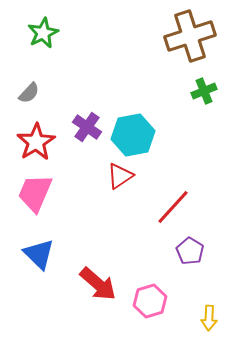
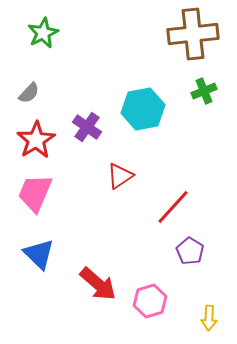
brown cross: moved 3 px right, 2 px up; rotated 12 degrees clockwise
cyan hexagon: moved 10 px right, 26 px up
red star: moved 2 px up
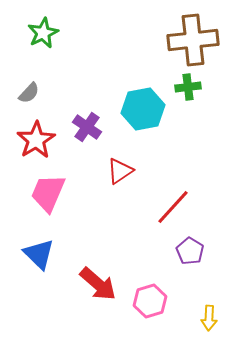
brown cross: moved 6 px down
green cross: moved 16 px left, 4 px up; rotated 15 degrees clockwise
red triangle: moved 5 px up
pink trapezoid: moved 13 px right
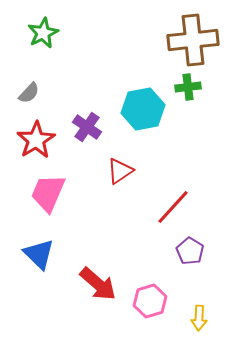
yellow arrow: moved 10 px left
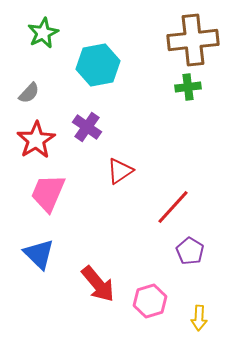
cyan hexagon: moved 45 px left, 44 px up
red arrow: rotated 9 degrees clockwise
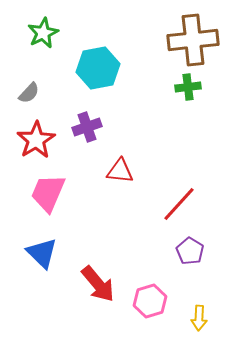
cyan hexagon: moved 3 px down
purple cross: rotated 36 degrees clockwise
red triangle: rotated 40 degrees clockwise
red line: moved 6 px right, 3 px up
blue triangle: moved 3 px right, 1 px up
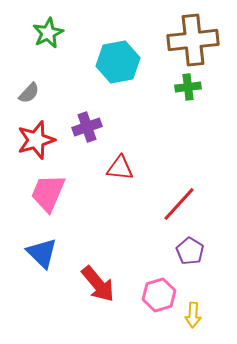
green star: moved 5 px right
cyan hexagon: moved 20 px right, 6 px up
red star: rotated 15 degrees clockwise
red triangle: moved 3 px up
pink hexagon: moved 9 px right, 6 px up
yellow arrow: moved 6 px left, 3 px up
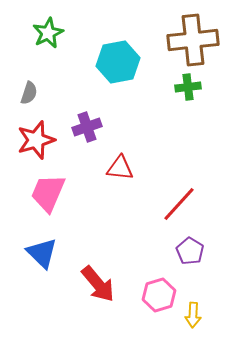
gray semicircle: rotated 25 degrees counterclockwise
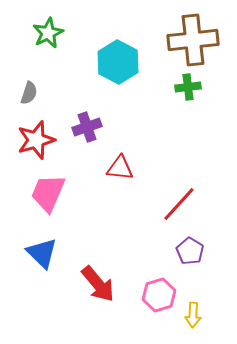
cyan hexagon: rotated 21 degrees counterclockwise
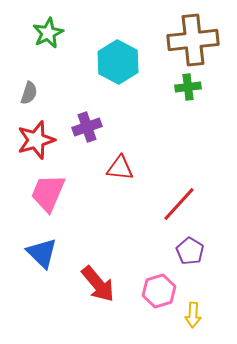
pink hexagon: moved 4 px up
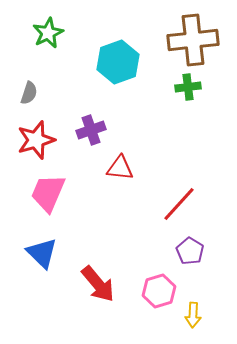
cyan hexagon: rotated 12 degrees clockwise
purple cross: moved 4 px right, 3 px down
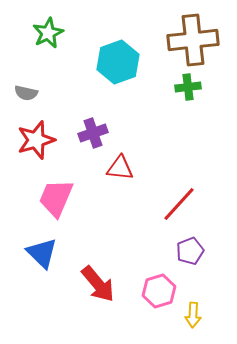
gray semicircle: moved 3 px left; rotated 85 degrees clockwise
purple cross: moved 2 px right, 3 px down
pink trapezoid: moved 8 px right, 5 px down
purple pentagon: rotated 20 degrees clockwise
